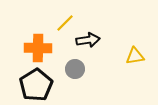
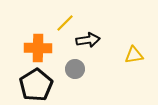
yellow triangle: moved 1 px left, 1 px up
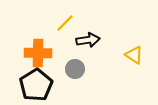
orange cross: moved 5 px down
yellow triangle: rotated 42 degrees clockwise
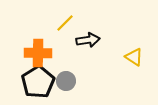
yellow triangle: moved 2 px down
gray circle: moved 9 px left, 12 px down
black pentagon: moved 2 px right, 3 px up
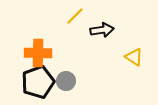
yellow line: moved 10 px right, 7 px up
black arrow: moved 14 px right, 10 px up
black pentagon: rotated 12 degrees clockwise
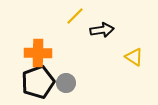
gray circle: moved 2 px down
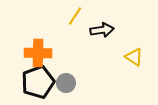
yellow line: rotated 12 degrees counterclockwise
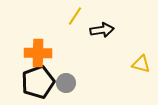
yellow triangle: moved 7 px right, 7 px down; rotated 18 degrees counterclockwise
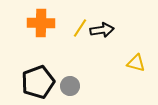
yellow line: moved 5 px right, 12 px down
orange cross: moved 3 px right, 30 px up
yellow triangle: moved 5 px left, 1 px up
gray circle: moved 4 px right, 3 px down
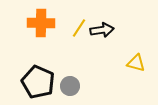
yellow line: moved 1 px left
black pentagon: rotated 28 degrees counterclockwise
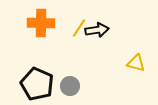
black arrow: moved 5 px left
black pentagon: moved 1 px left, 2 px down
